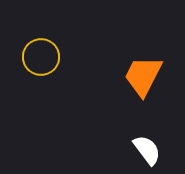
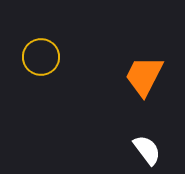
orange trapezoid: moved 1 px right
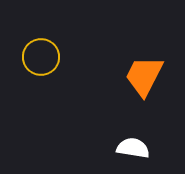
white semicircle: moved 14 px left, 2 px up; rotated 44 degrees counterclockwise
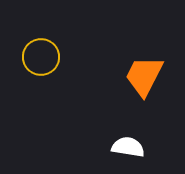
white semicircle: moved 5 px left, 1 px up
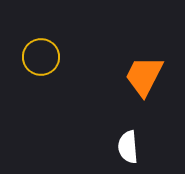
white semicircle: rotated 104 degrees counterclockwise
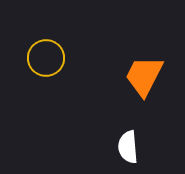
yellow circle: moved 5 px right, 1 px down
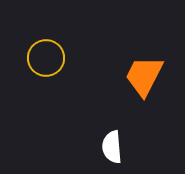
white semicircle: moved 16 px left
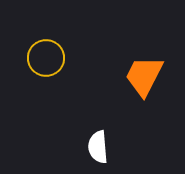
white semicircle: moved 14 px left
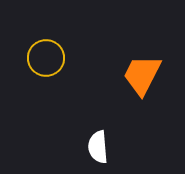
orange trapezoid: moved 2 px left, 1 px up
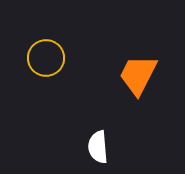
orange trapezoid: moved 4 px left
